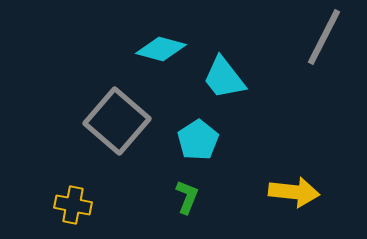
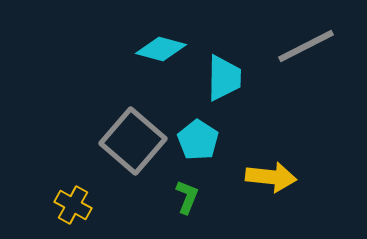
gray line: moved 18 px left, 9 px down; rotated 36 degrees clockwise
cyan trapezoid: rotated 141 degrees counterclockwise
gray square: moved 16 px right, 20 px down
cyan pentagon: rotated 6 degrees counterclockwise
yellow arrow: moved 23 px left, 15 px up
yellow cross: rotated 18 degrees clockwise
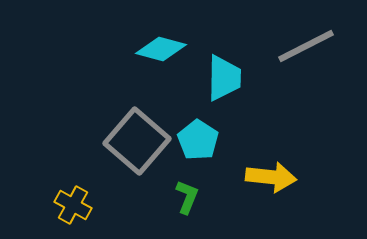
gray square: moved 4 px right
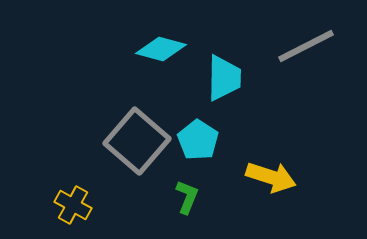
yellow arrow: rotated 12 degrees clockwise
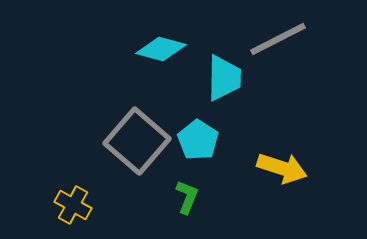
gray line: moved 28 px left, 7 px up
yellow arrow: moved 11 px right, 9 px up
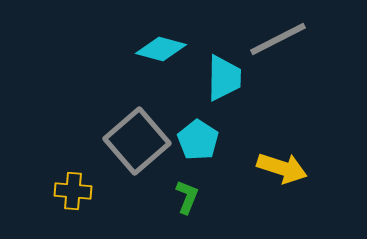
gray square: rotated 8 degrees clockwise
yellow cross: moved 14 px up; rotated 24 degrees counterclockwise
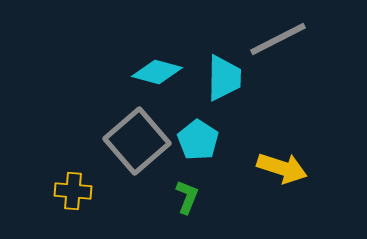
cyan diamond: moved 4 px left, 23 px down
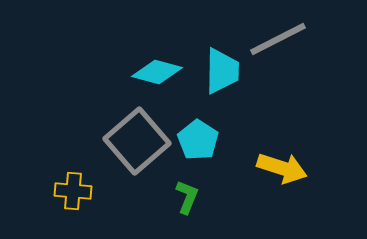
cyan trapezoid: moved 2 px left, 7 px up
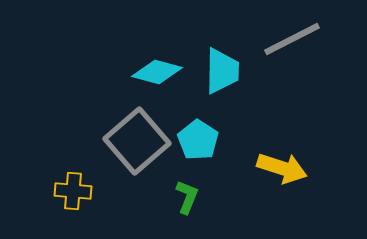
gray line: moved 14 px right
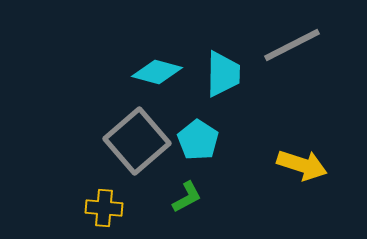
gray line: moved 6 px down
cyan trapezoid: moved 1 px right, 3 px down
yellow arrow: moved 20 px right, 3 px up
yellow cross: moved 31 px right, 17 px down
green L-shape: rotated 40 degrees clockwise
